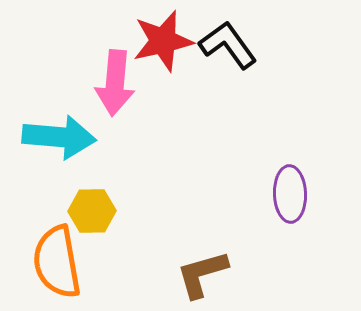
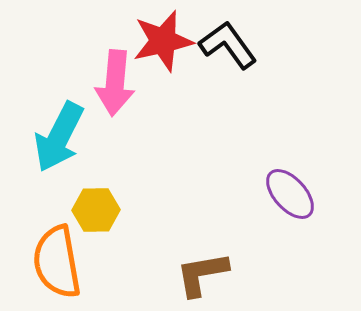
cyan arrow: rotated 112 degrees clockwise
purple ellipse: rotated 40 degrees counterclockwise
yellow hexagon: moved 4 px right, 1 px up
brown L-shape: rotated 6 degrees clockwise
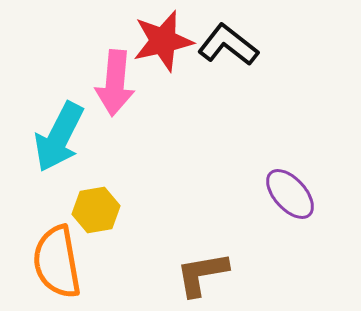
black L-shape: rotated 16 degrees counterclockwise
yellow hexagon: rotated 9 degrees counterclockwise
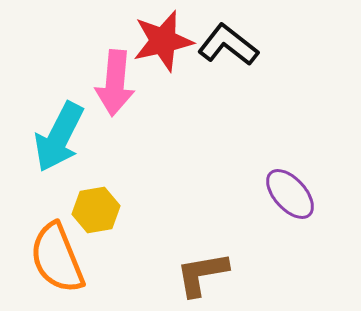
orange semicircle: moved 4 px up; rotated 12 degrees counterclockwise
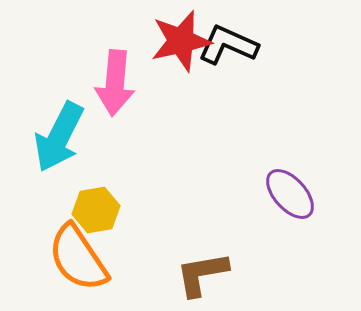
red star: moved 18 px right
black L-shape: rotated 14 degrees counterclockwise
orange semicircle: moved 21 px right; rotated 12 degrees counterclockwise
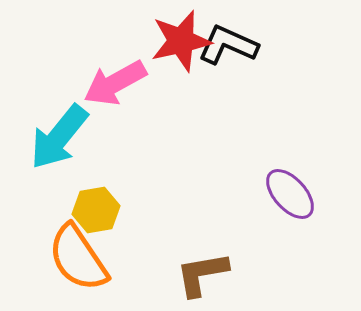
pink arrow: rotated 56 degrees clockwise
cyan arrow: rotated 12 degrees clockwise
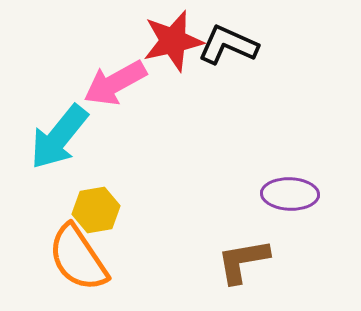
red star: moved 8 px left
purple ellipse: rotated 46 degrees counterclockwise
brown L-shape: moved 41 px right, 13 px up
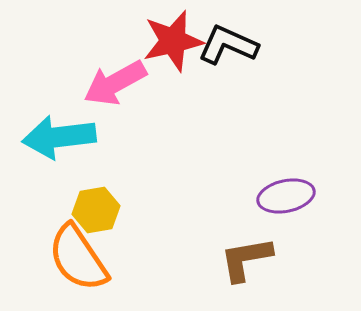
cyan arrow: rotated 44 degrees clockwise
purple ellipse: moved 4 px left, 2 px down; rotated 14 degrees counterclockwise
brown L-shape: moved 3 px right, 2 px up
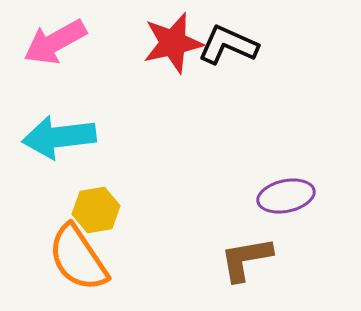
red star: moved 2 px down
pink arrow: moved 60 px left, 41 px up
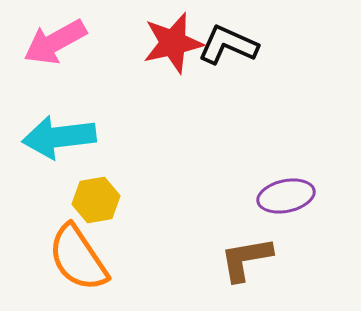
yellow hexagon: moved 10 px up
